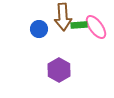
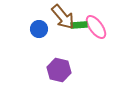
brown arrow: rotated 36 degrees counterclockwise
purple hexagon: rotated 15 degrees counterclockwise
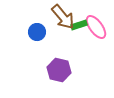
green rectangle: rotated 14 degrees counterclockwise
blue circle: moved 2 px left, 3 px down
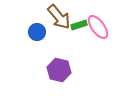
brown arrow: moved 4 px left
pink ellipse: moved 2 px right
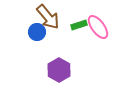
brown arrow: moved 11 px left
purple hexagon: rotated 15 degrees clockwise
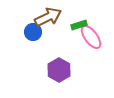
brown arrow: rotated 76 degrees counterclockwise
pink ellipse: moved 7 px left, 10 px down
blue circle: moved 4 px left
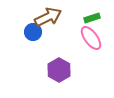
green rectangle: moved 13 px right, 7 px up
pink ellipse: moved 1 px down
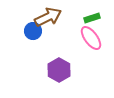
blue circle: moved 1 px up
